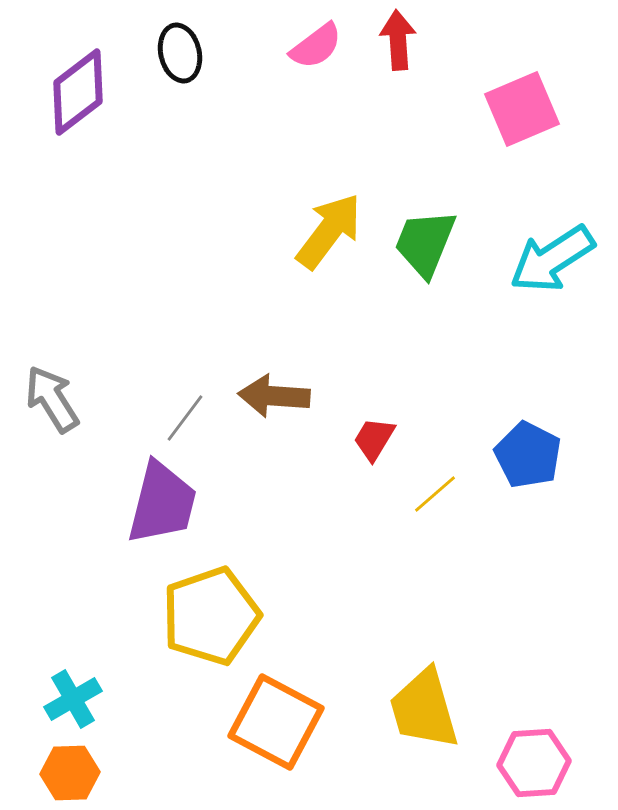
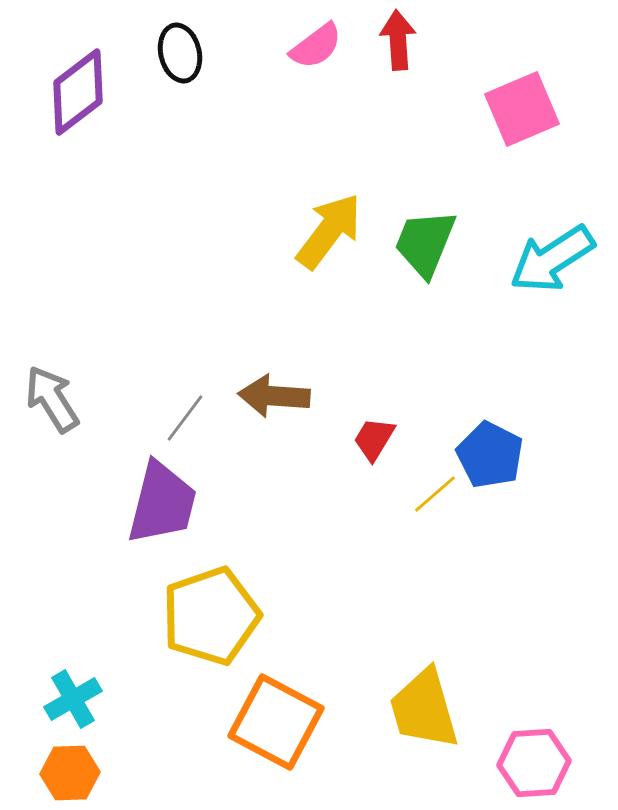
blue pentagon: moved 38 px left
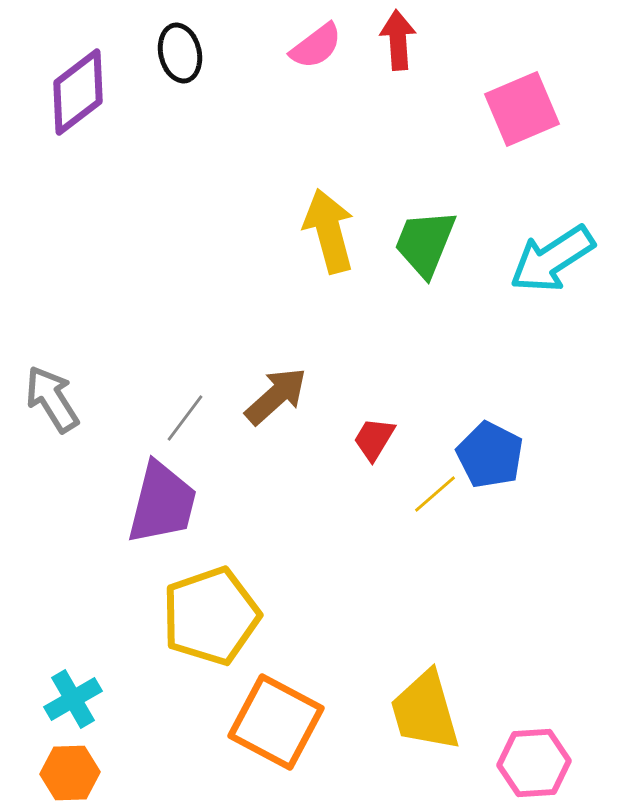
yellow arrow: rotated 52 degrees counterclockwise
brown arrow: moved 2 px right; rotated 134 degrees clockwise
yellow trapezoid: moved 1 px right, 2 px down
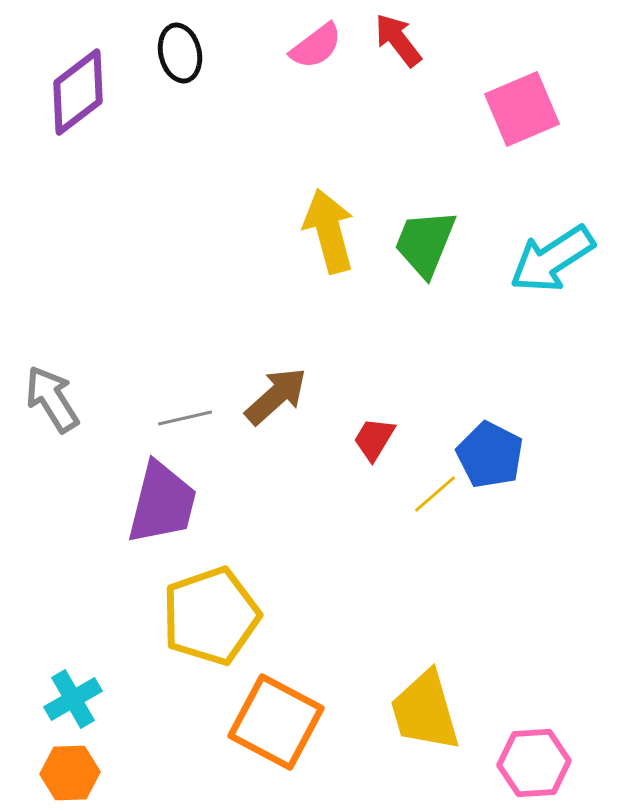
red arrow: rotated 34 degrees counterclockwise
gray line: rotated 40 degrees clockwise
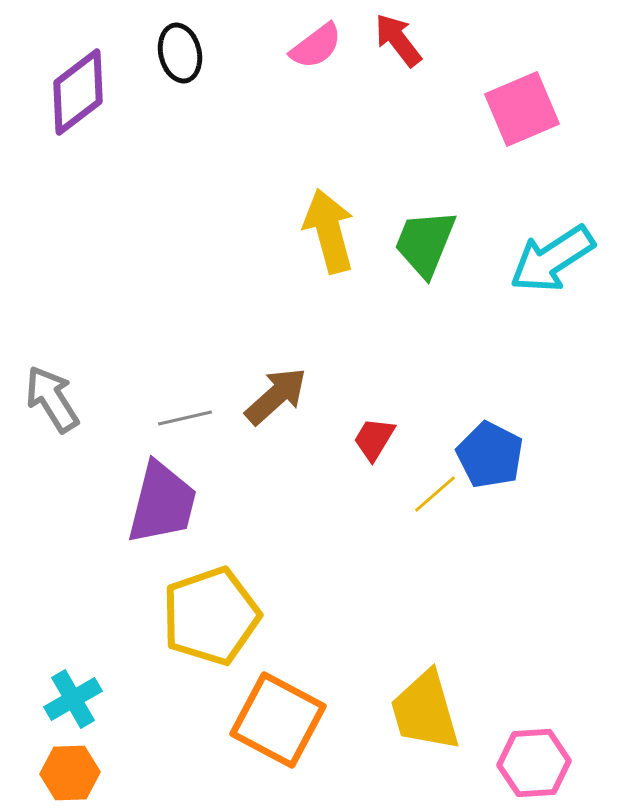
orange square: moved 2 px right, 2 px up
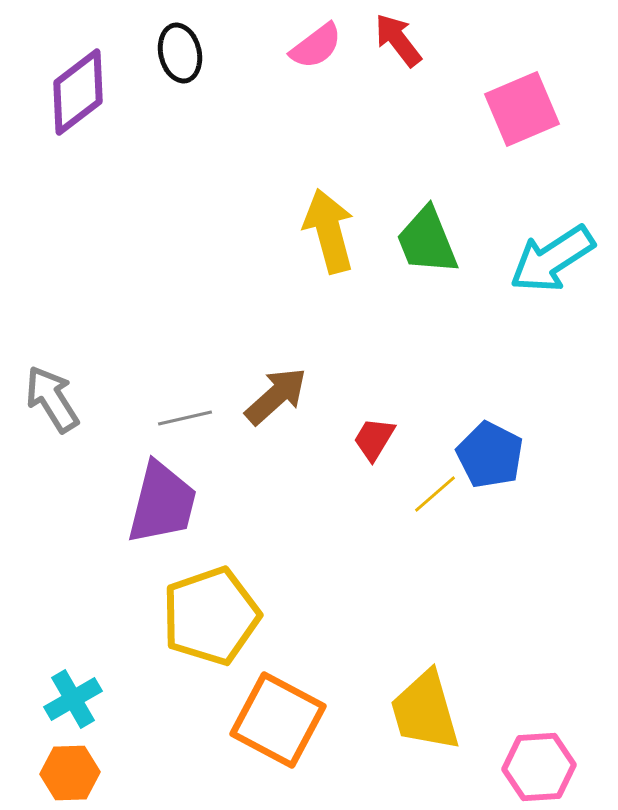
green trapezoid: moved 2 px right, 2 px up; rotated 44 degrees counterclockwise
pink hexagon: moved 5 px right, 4 px down
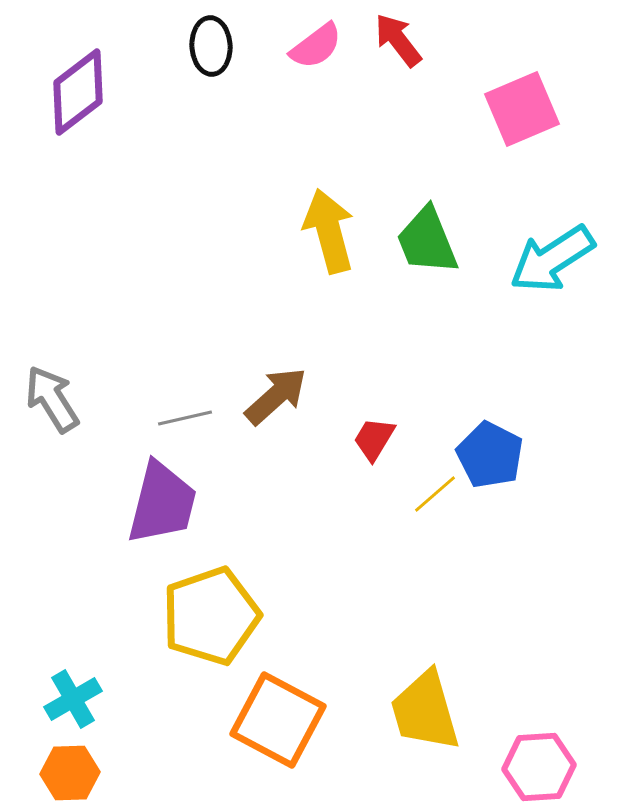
black ellipse: moved 31 px right, 7 px up; rotated 10 degrees clockwise
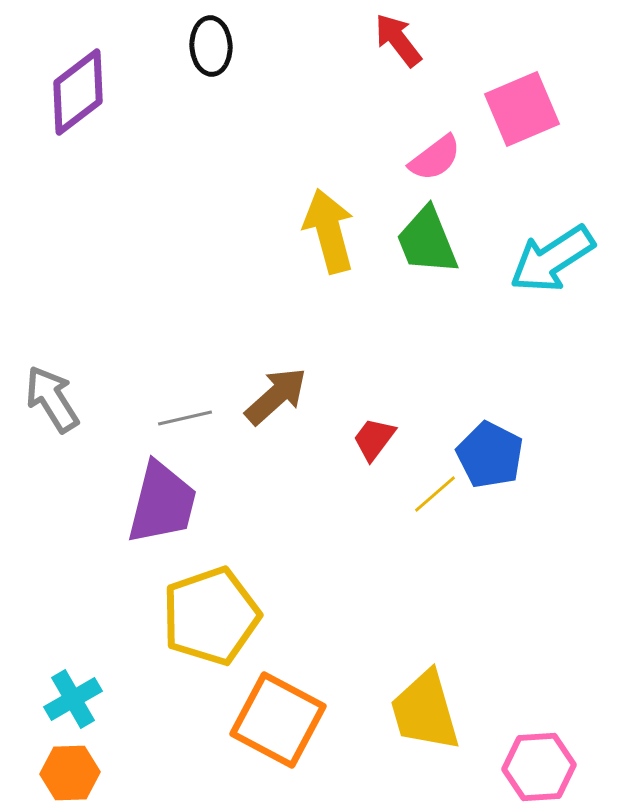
pink semicircle: moved 119 px right, 112 px down
red trapezoid: rotated 6 degrees clockwise
